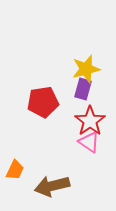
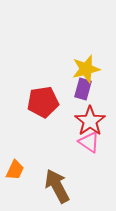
brown arrow: moved 5 px right; rotated 76 degrees clockwise
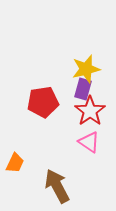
red star: moved 10 px up
orange trapezoid: moved 7 px up
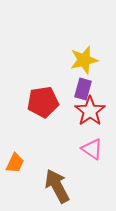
yellow star: moved 2 px left, 9 px up
pink triangle: moved 3 px right, 7 px down
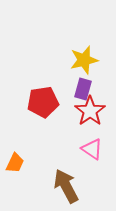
brown arrow: moved 9 px right
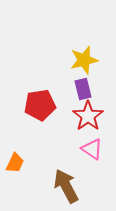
purple rectangle: rotated 30 degrees counterclockwise
red pentagon: moved 3 px left, 3 px down
red star: moved 2 px left, 5 px down
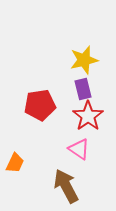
pink triangle: moved 13 px left
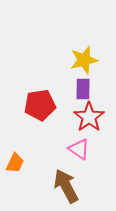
purple rectangle: rotated 15 degrees clockwise
red star: moved 1 px right, 1 px down
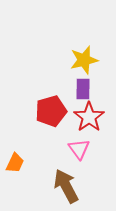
red pentagon: moved 11 px right, 6 px down; rotated 8 degrees counterclockwise
pink triangle: rotated 20 degrees clockwise
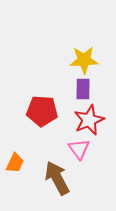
yellow star: rotated 12 degrees clockwise
red pentagon: moved 9 px left; rotated 20 degrees clockwise
red star: moved 3 px down; rotated 12 degrees clockwise
brown arrow: moved 9 px left, 8 px up
